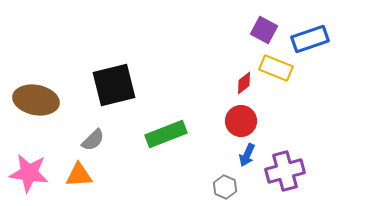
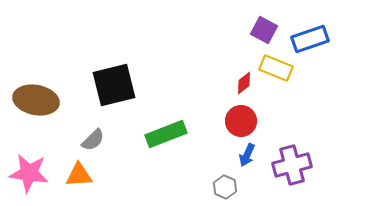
purple cross: moved 7 px right, 6 px up
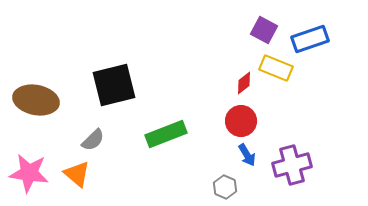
blue arrow: rotated 55 degrees counterclockwise
orange triangle: moved 2 px left, 1 px up; rotated 44 degrees clockwise
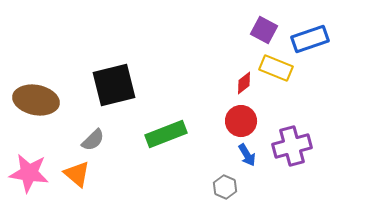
purple cross: moved 19 px up
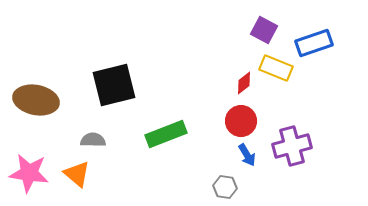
blue rectangle: moved 4 px right, 4 px down
gray semicircle: rotated 135 degrees counterclockwise
gray hexagon: rotated 15 degrees counterclockwise
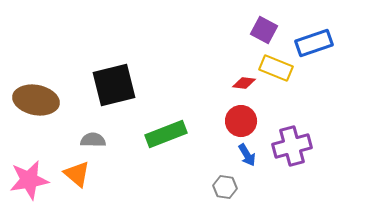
red diamond: rotated 45 degrees clockwise
pink star: moved 7 px down; rotated 18 degrees counterclockwise
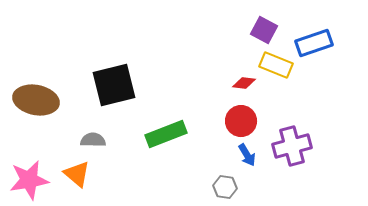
yellow rectangle: moved 3 px up
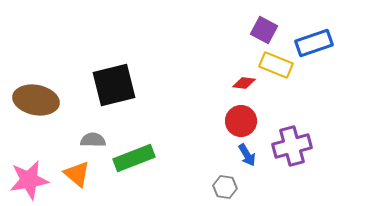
green rectangle: moved 32 px left, 24 px down
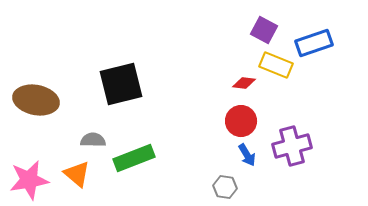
black square: moved 7 px right, 1 px up
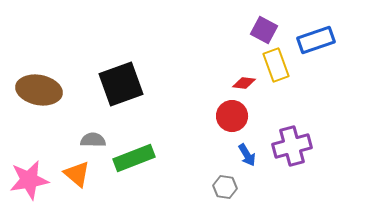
blue rectangle: moved 2 px right, 3 px up
yellow rectangle: rotated 48 degrees clockwise
black square: rotated 6 degrees counterclockwise
brown ellipse: moved 3 px right, 10 px up
red circle: moved 9 px left, 5 px up
